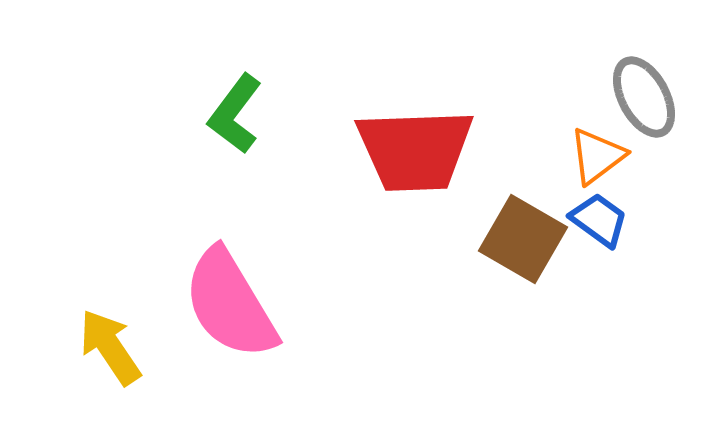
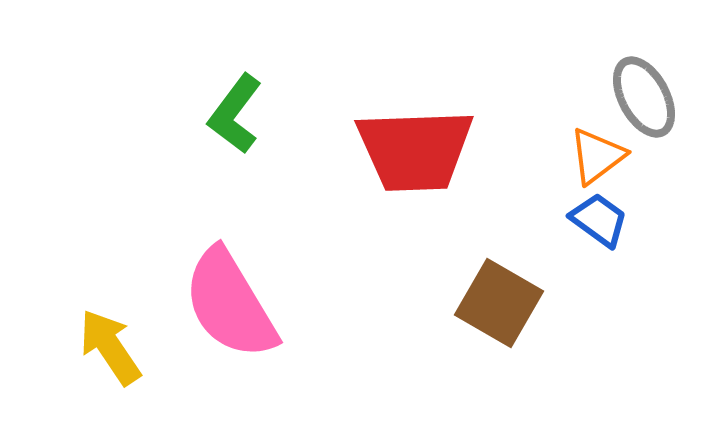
brown square: moved 24 px left, 64 px down
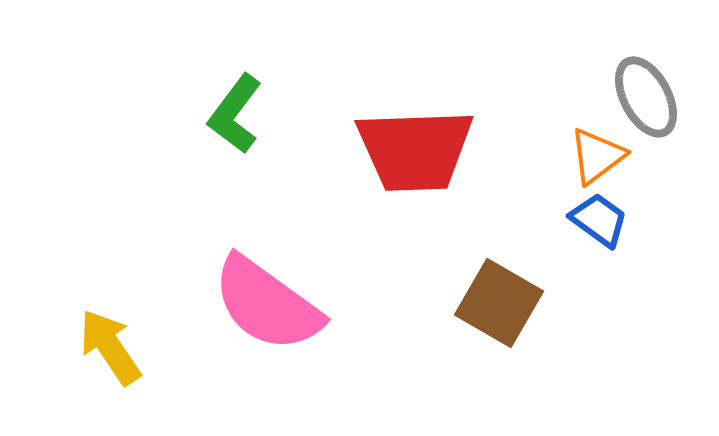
gray ellipse: moved 2 px right
pink semicircle: moved 37 px right; rotated 23 degrees counterclockwise
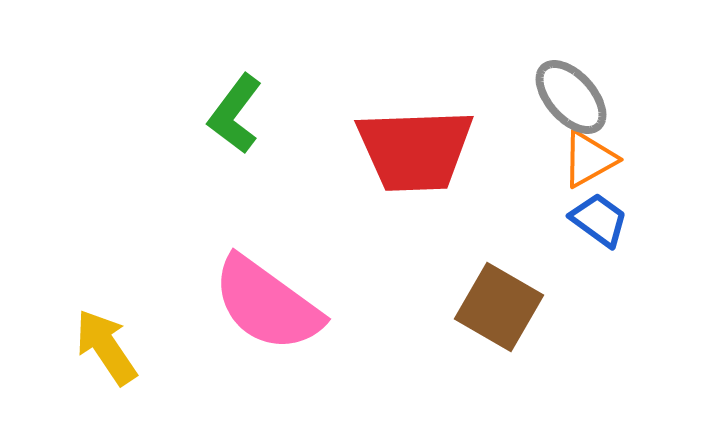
gray ellipse: moved 75 px left; rotated 14 degrees counterclockwise
orange triangle: moved 8 px left, 3 px down; rotated 8 degrees clockwise
brown square: moved 4 px down
yellow arrow: moved 4 px left
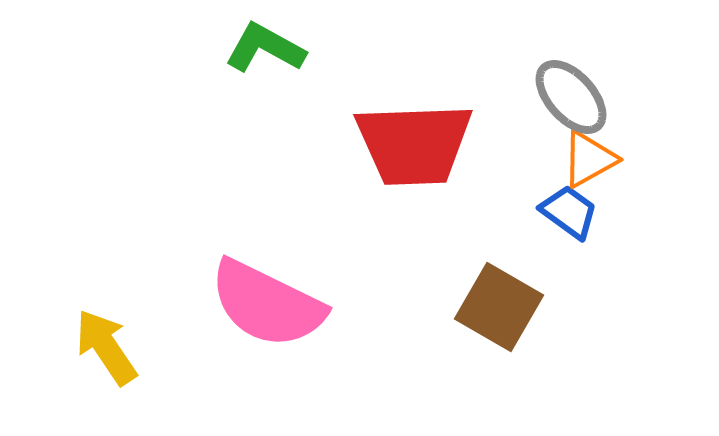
green L-shape: moved 30 px right, 66 px up; rotated 82 degrees clockwise
red trapezoid: moved 1 px left, 6 px up
blue trapezoid: moved 30 px left, 8 px up
pink semicircle: rotated 10 degrees counterclockwise
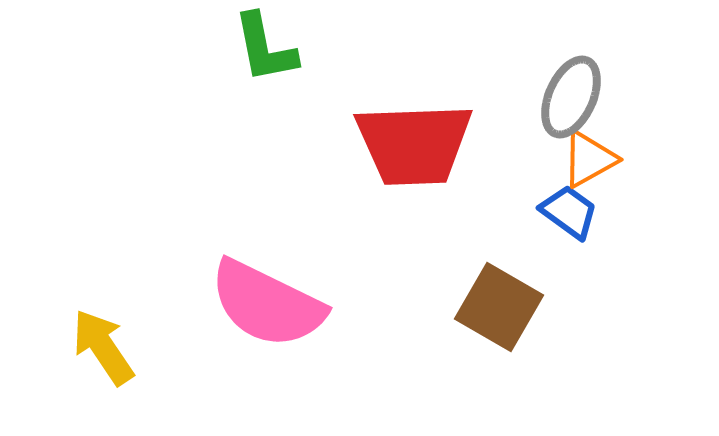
green L-shape: rotated 130 degrees counterclockwise
gray ellipse: rotated 66 degrees clockwise
yellow arrow: moved 3 px left
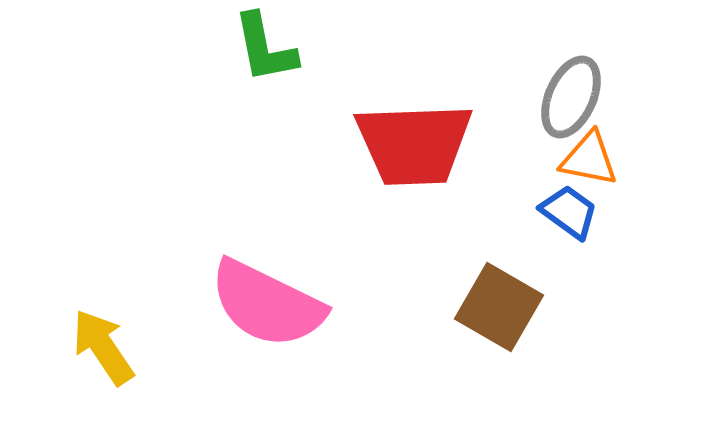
orange triangle: rotated 40 degrees clockwise
